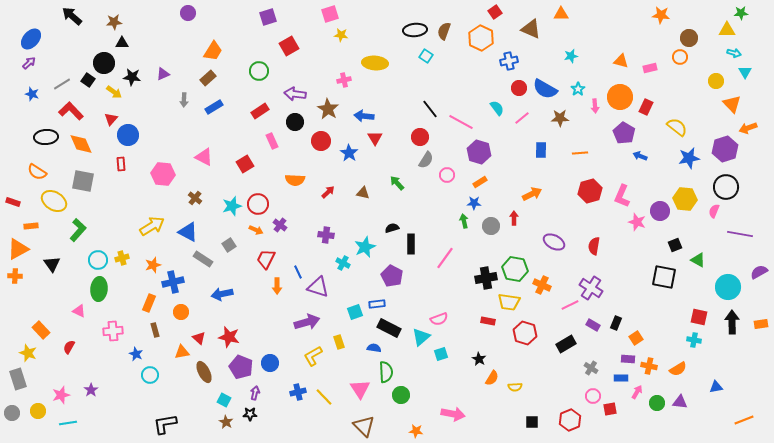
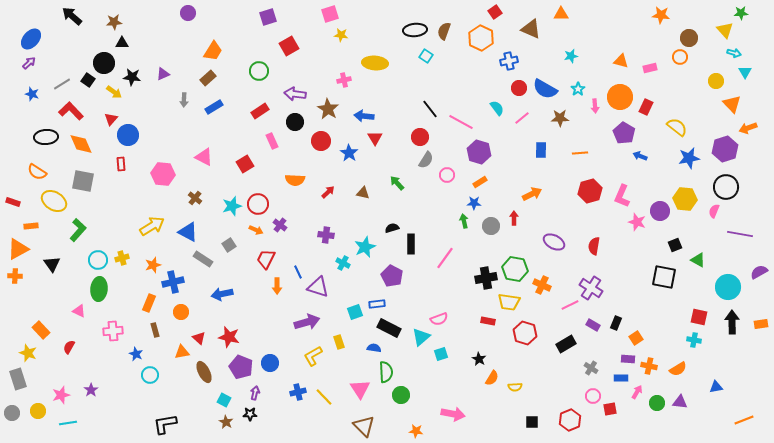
yellow triangle at (727, 30): moved 2 px left; rotated 48 degrees clockwise
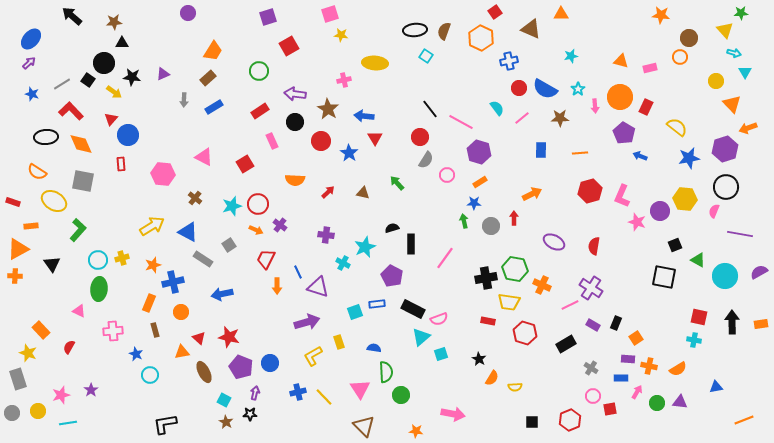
cyan circle at (728, 287): moved 3 px left, 11 px up
black rectangle at (389, 328): moved 24 px right, 19 px up
